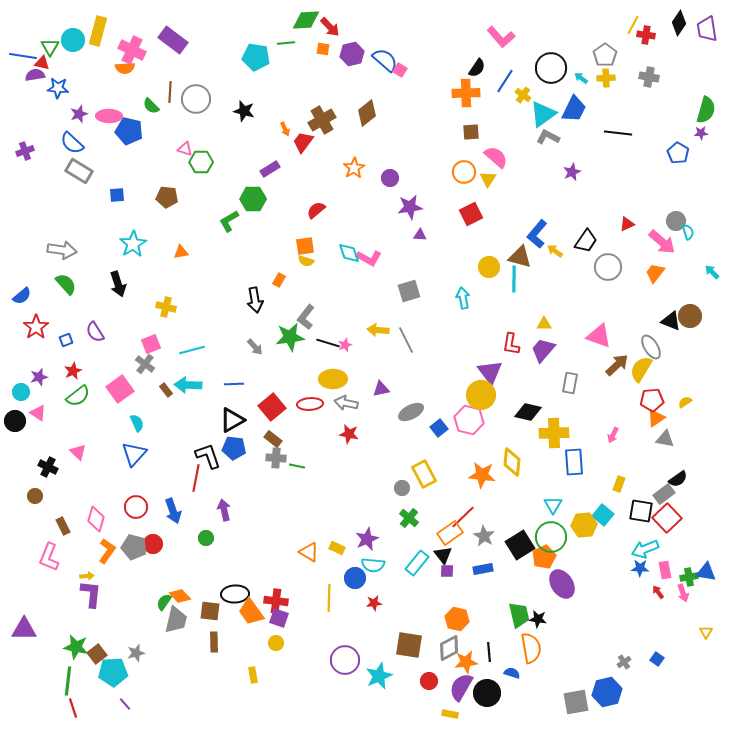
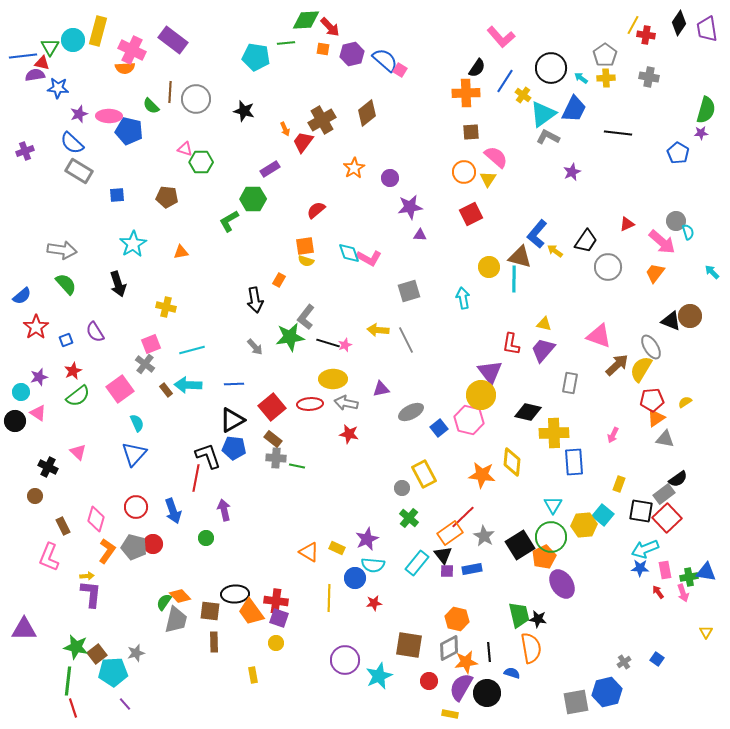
blue line at (23, 56): rotated 16 degrees counterclockwise
yellow triangle at (544, 324): rotated 14 degrees clockwise
blue rectangle at (483, 569): moved 11 px left
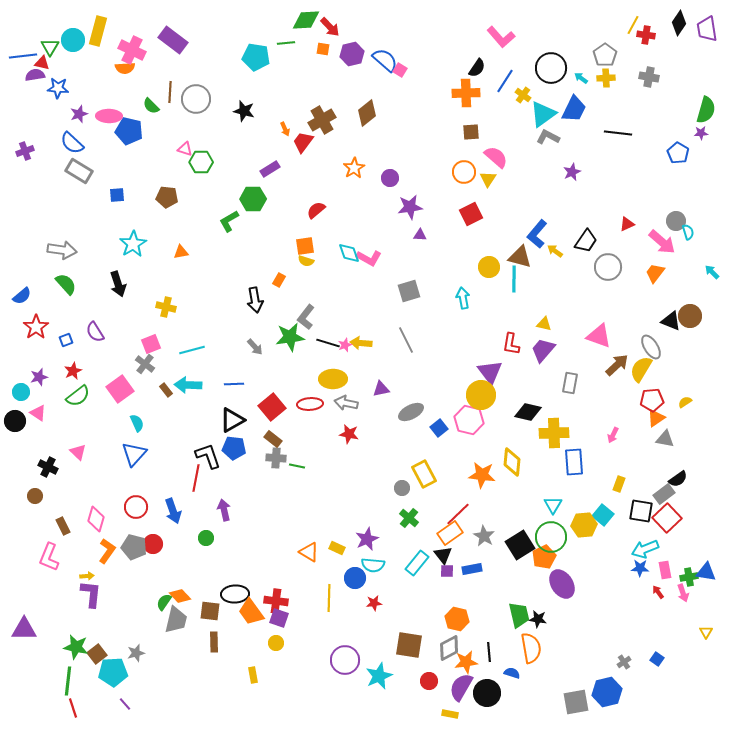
yellow arrow at (378, 330): moved 17 px left, 13 px down
red line at (463, 517): moved 5 px left, 3 px up
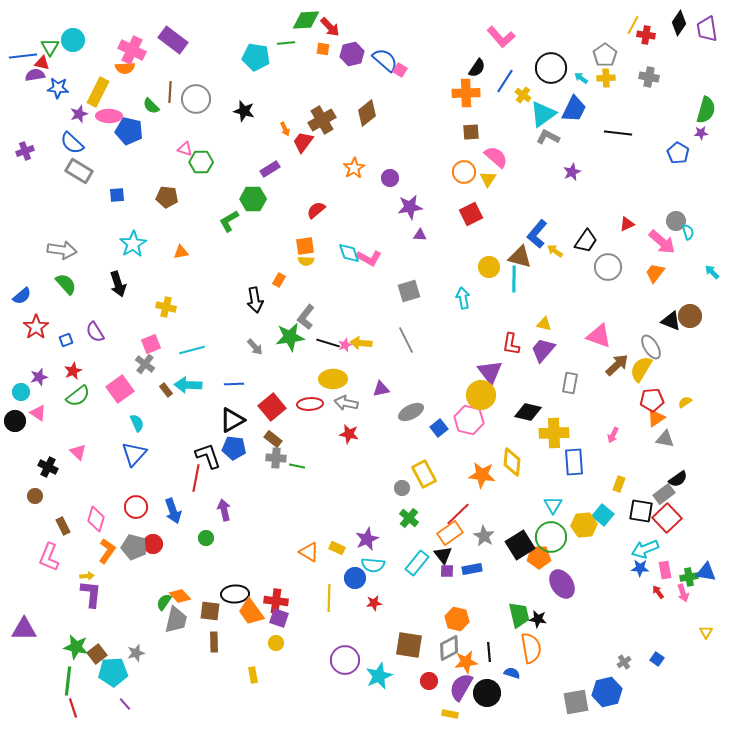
yellow rectangle at (98, 31): moved 61 px down; rotated 12 degrees clockwise
yellow semicircle at (306, 261): rotated 14 degrees counterclockwise
orange pentagon at (544, 557): moved 5 px left; rotated 25 degrees clockwise
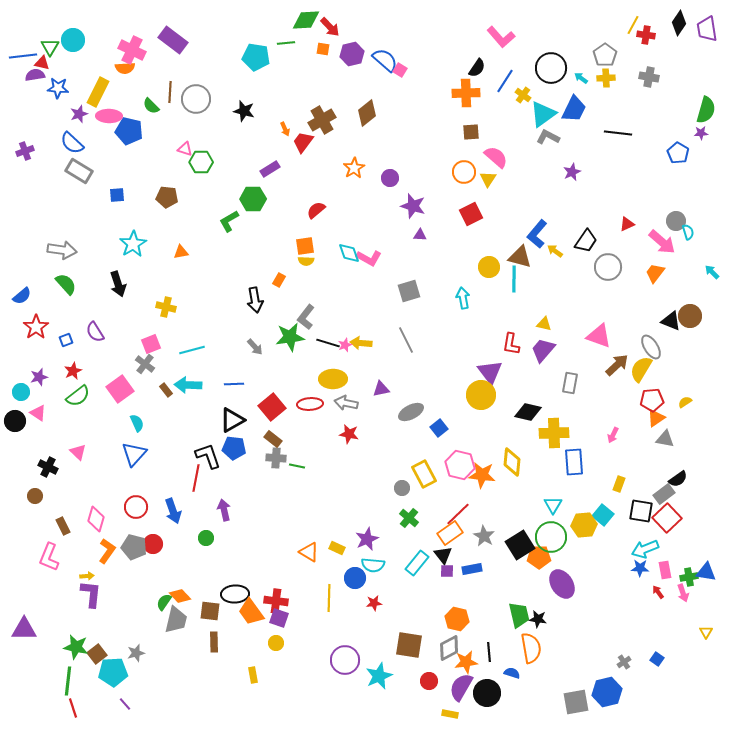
purple star at (410, 207): moved 3 px right, 1 px up; rotated 25 degrees clockwise
pink hexagon at (469, 420): moved 9 px left, 45 px down
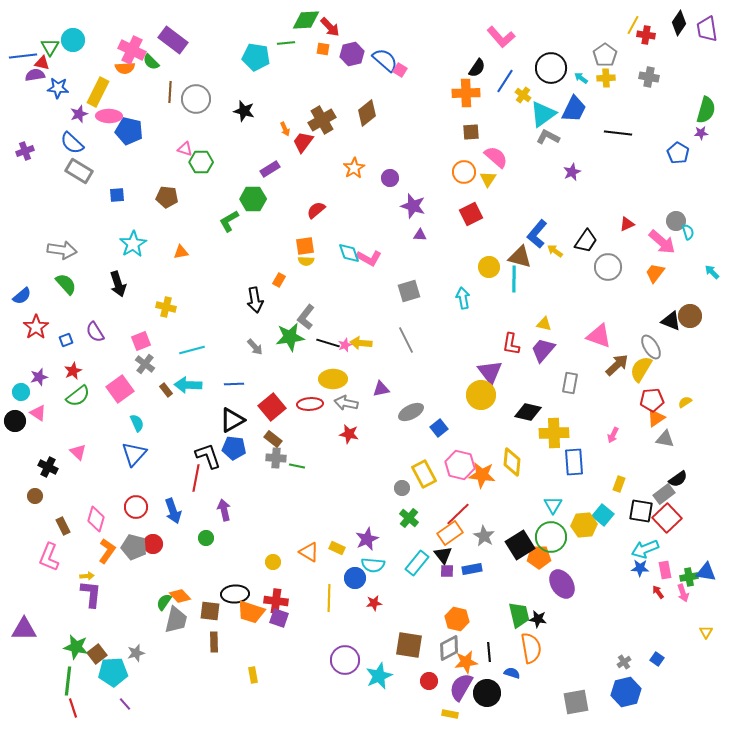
green semicircle at (151, 106): moved 44 px up
pink square at (151, 344): moved 10 px left, 3 px up
orange trapezoid at (251, 612): rotated 36 degrees counterclockwise
yellow circle at (276, 643): moved 3 px left, 81 px up
blue hexagon at (607, 692): moved 19 px right
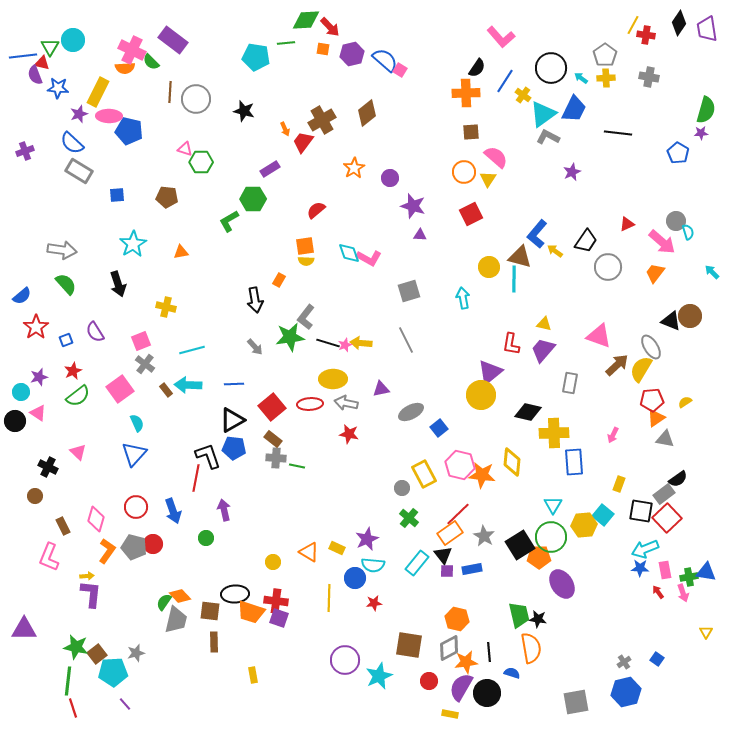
purple semicircle at (35, 75): rotated 102 degrees counterclockwise
purple triangle at (490, 372): rotated 28 degrees clockwise
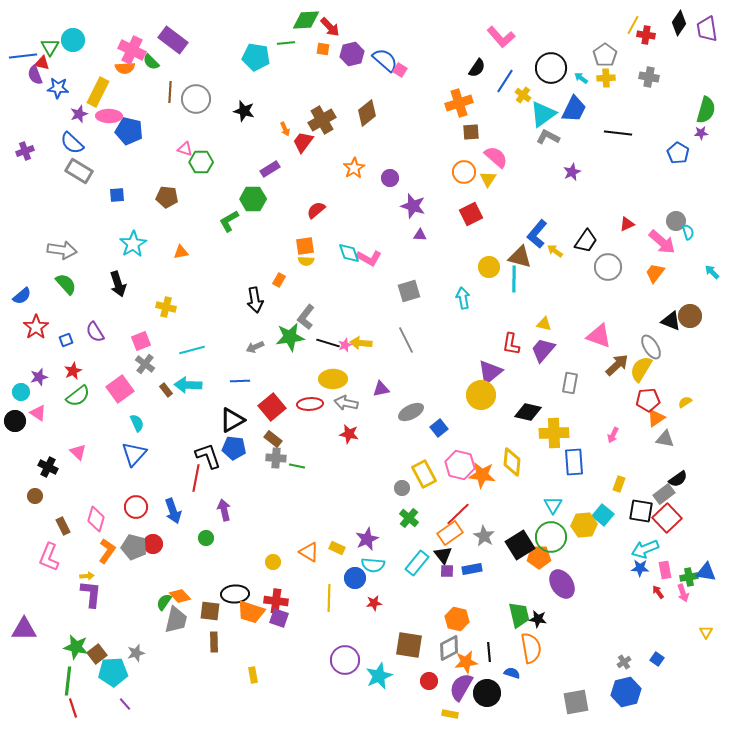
orange cross at (466, 93): moved 7 px left, 10 px down; rotated 16 degrees counterclockwise
gray arrow at (255, 347): rotated 108 degrees clockwise
blue line at (234, 384): moved 6 px right, 3 px up
red pentagon at (652, 400): moved 4 px left
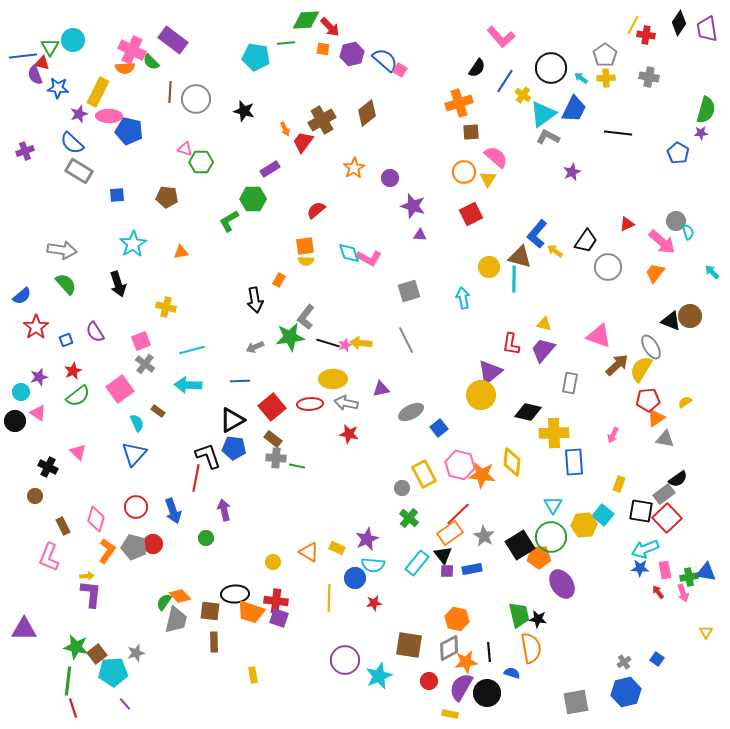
brown rectangle at (166, 390): moved 8 px left, 21 px down; rotated 16 degrees counterclockwise
